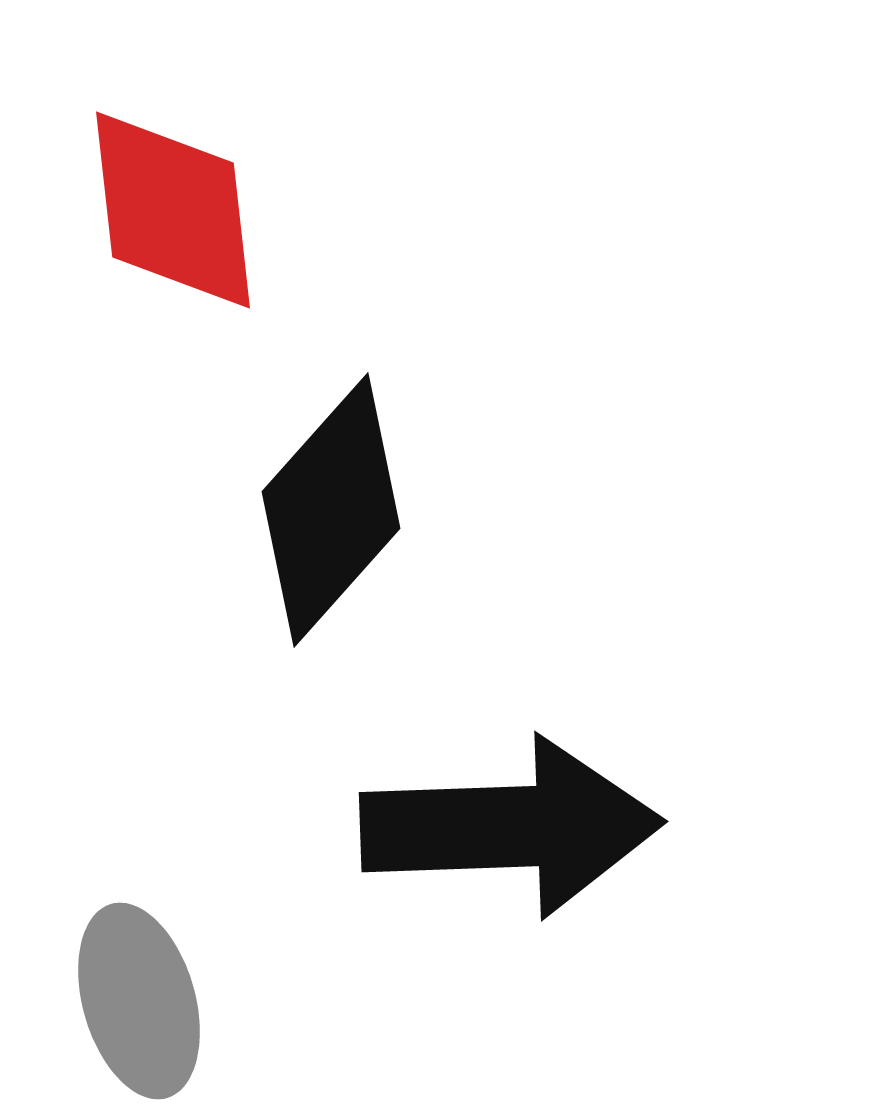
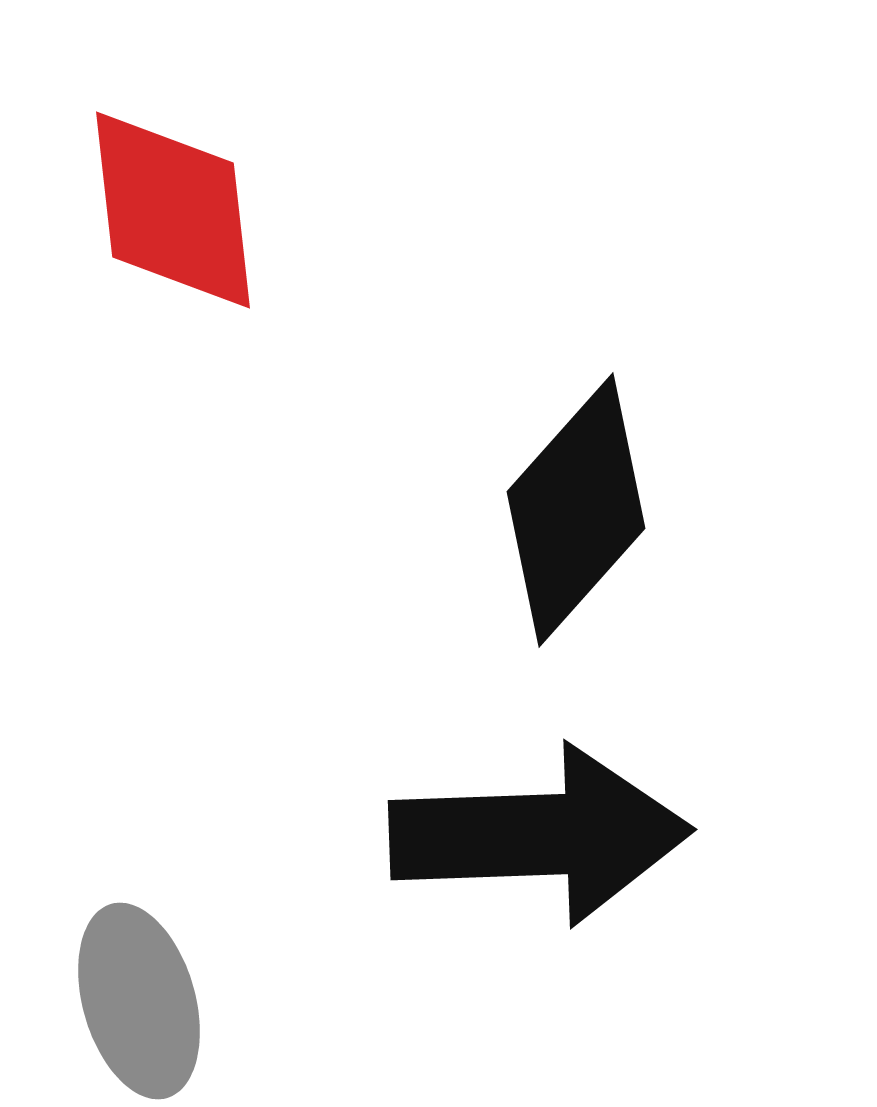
black diamond: moved 245 px right
black arrow: moved 29 px right, 8 px down
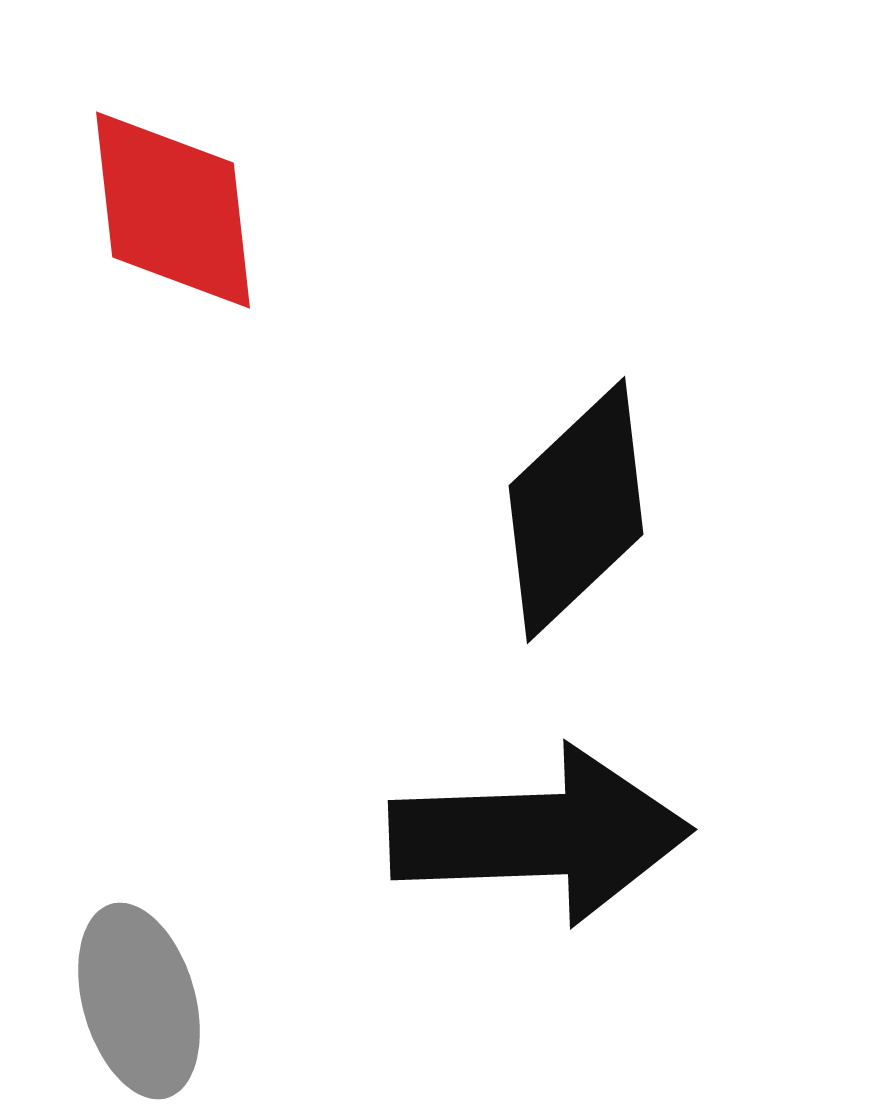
black diamond: rotated 5 degrees clockwise
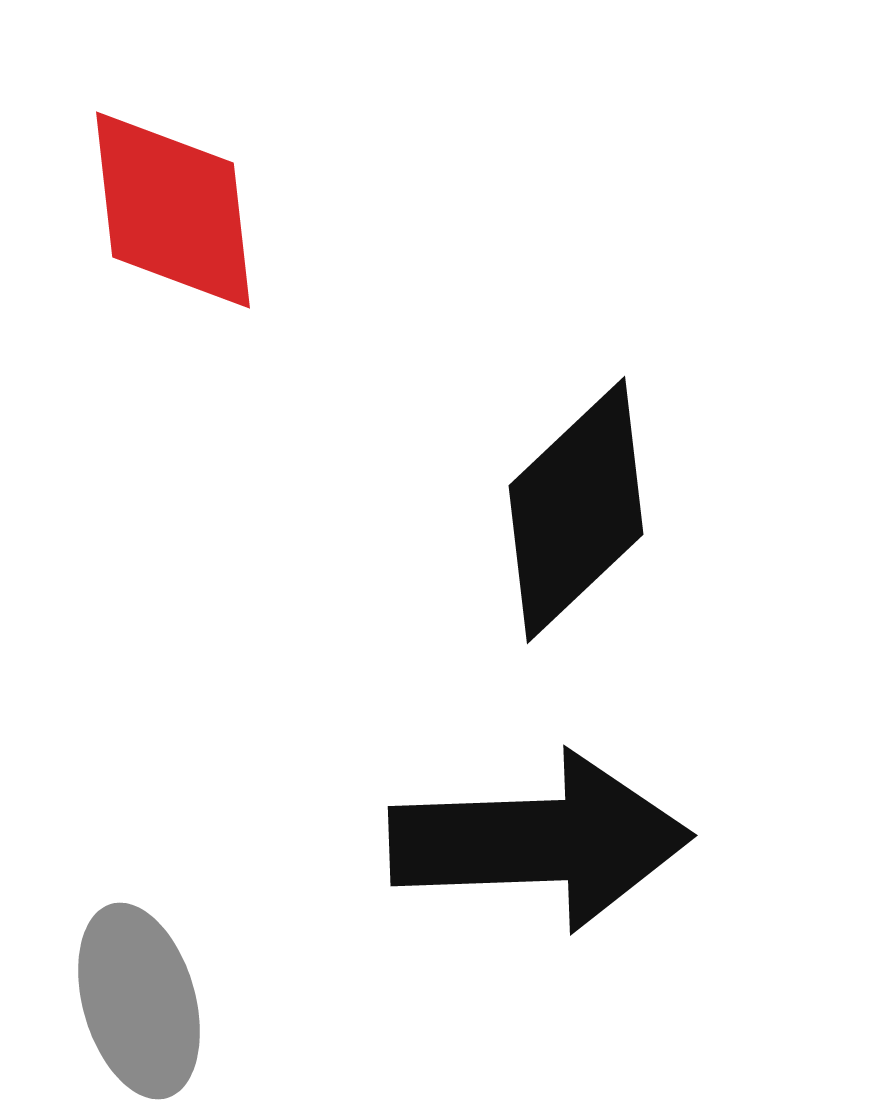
black arrow: moved 6 px down
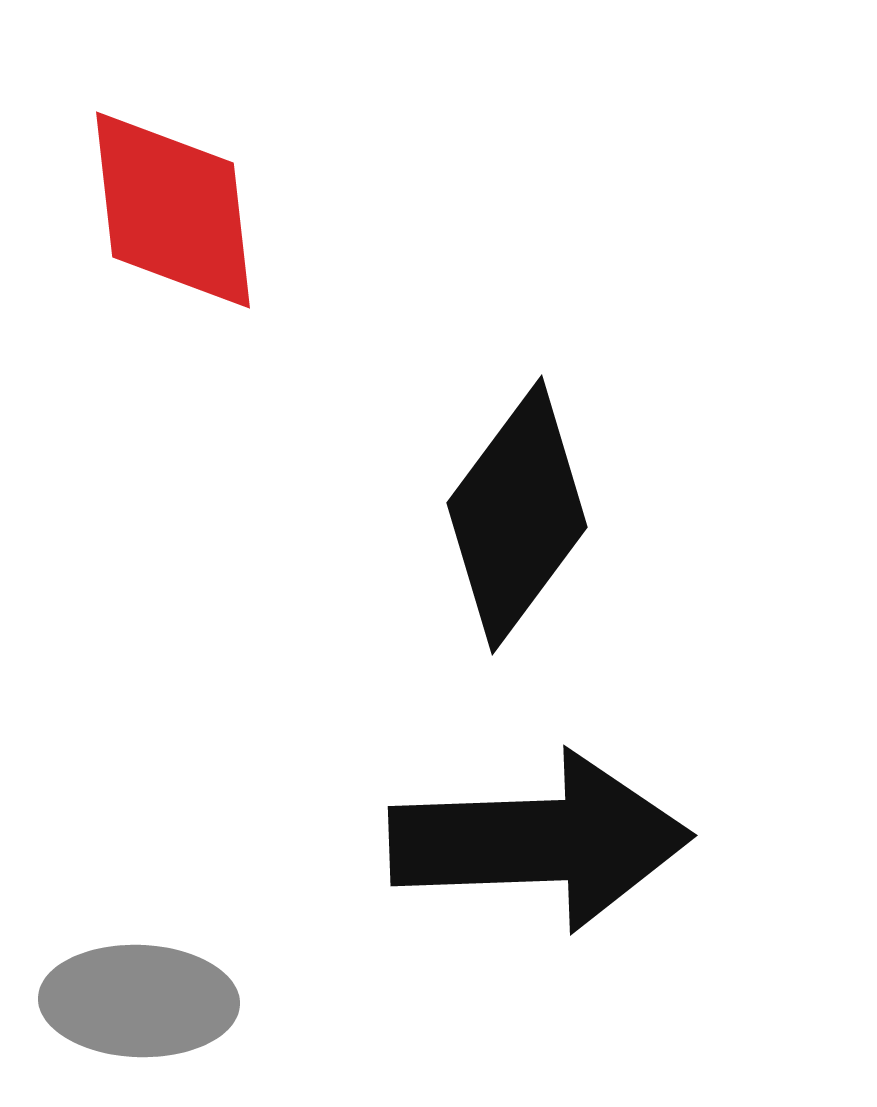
black diamond: moved 59 px left, 5 px down; rotated 10 degrees counterclockwise
gray ellipse: rotated 72 degrees counterclockwise
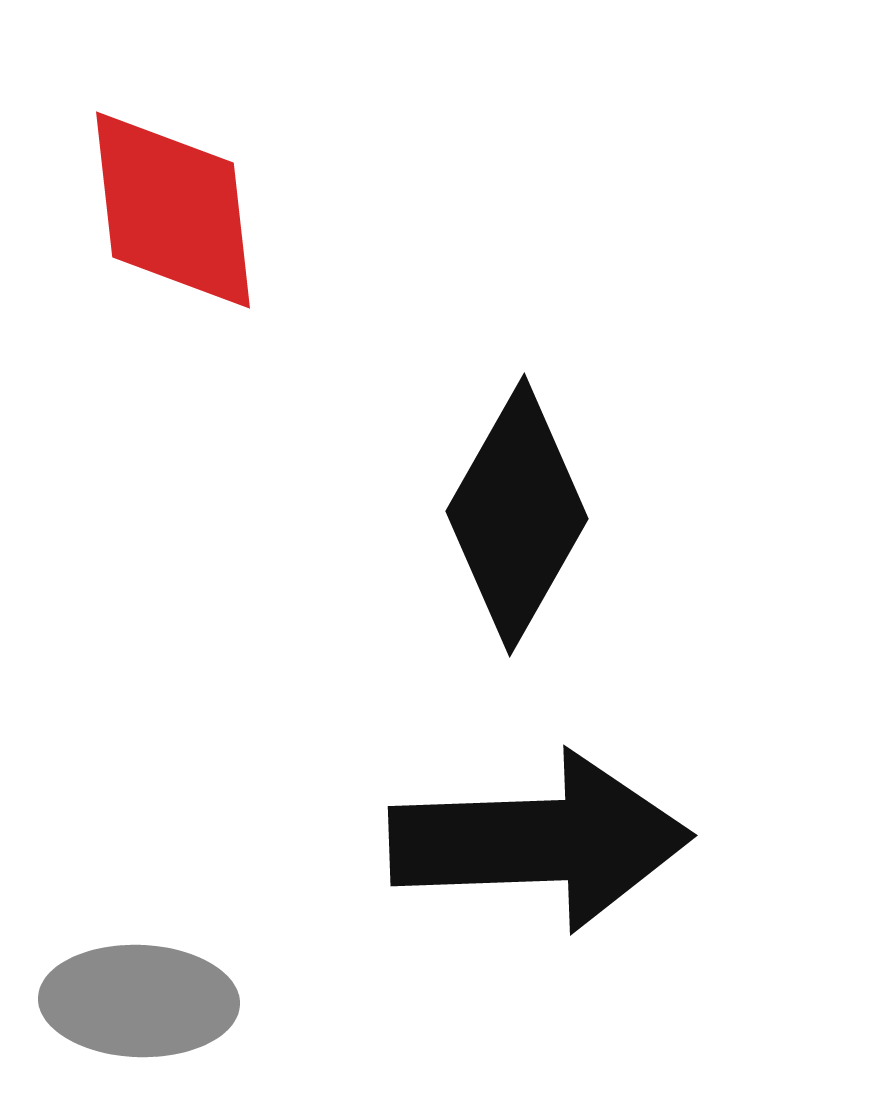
black diamond: rotated 7 degrees counterclockwise
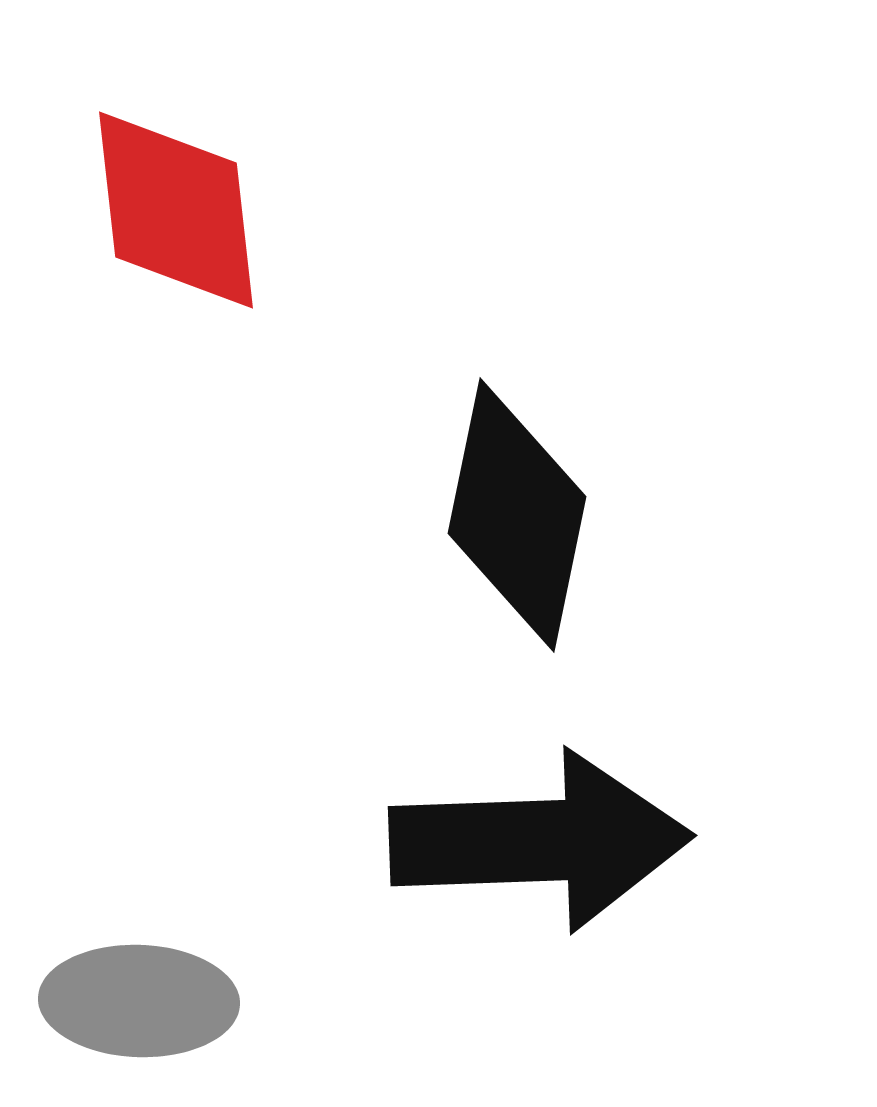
red diamond: moved 3 px right
black diamond: rotated 18 degrees counterclockwise
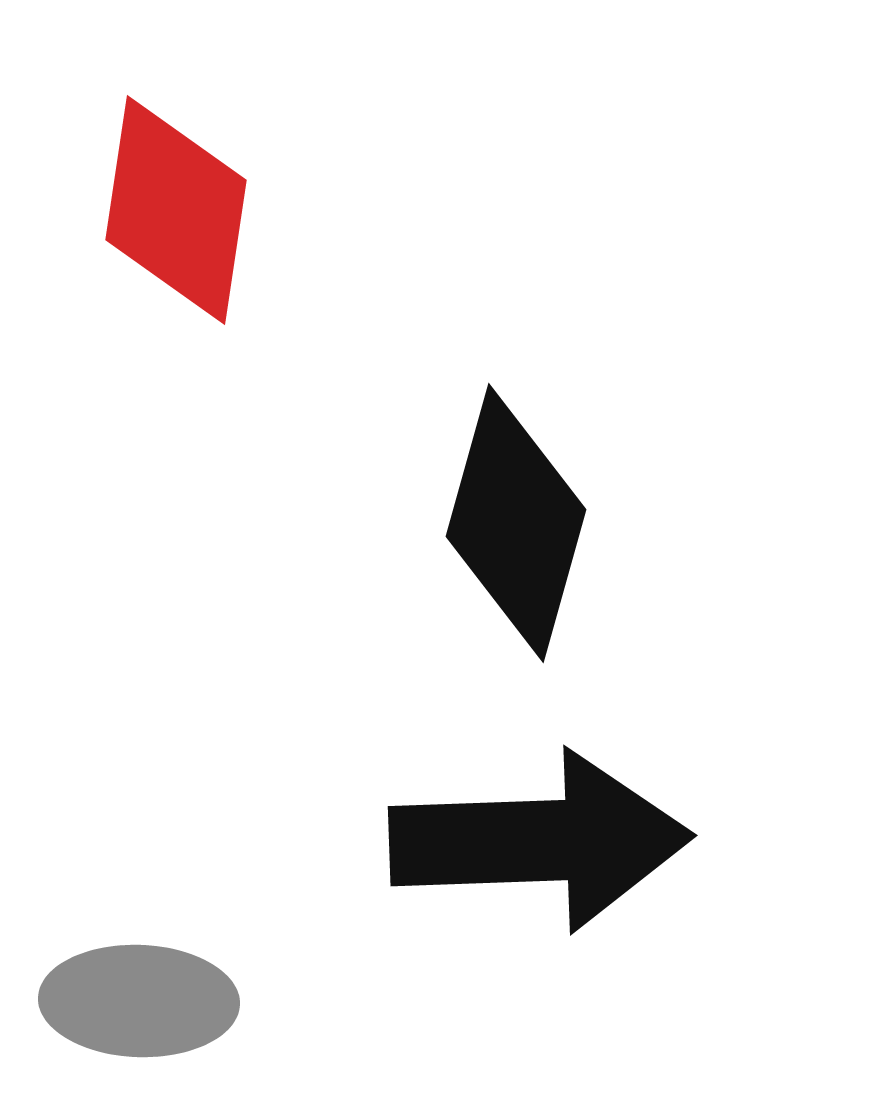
red diamond: rotated 15 degrees clockwise
black diamond: moved 1 px left, 8 px down; rotated 4 degrees clockwise
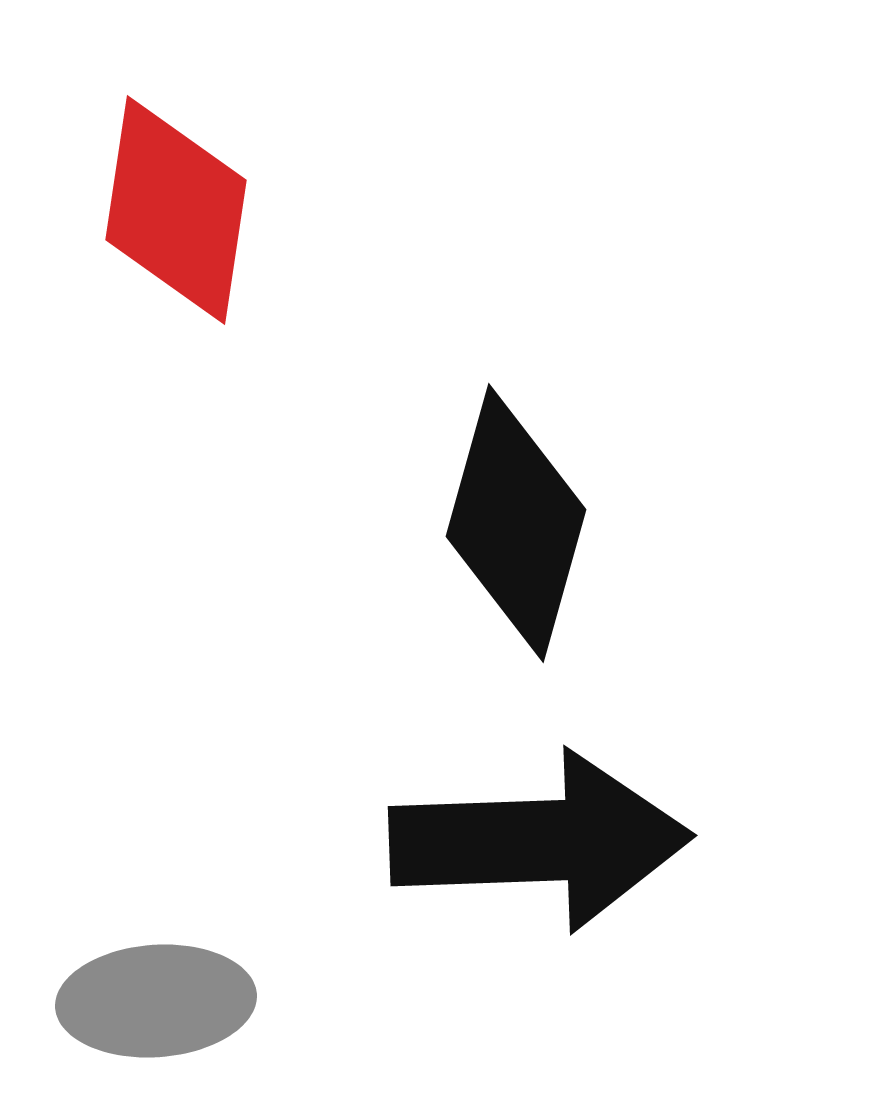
gray ellipse: moved 17 px right; rotated 6 degrees counterclockwise
